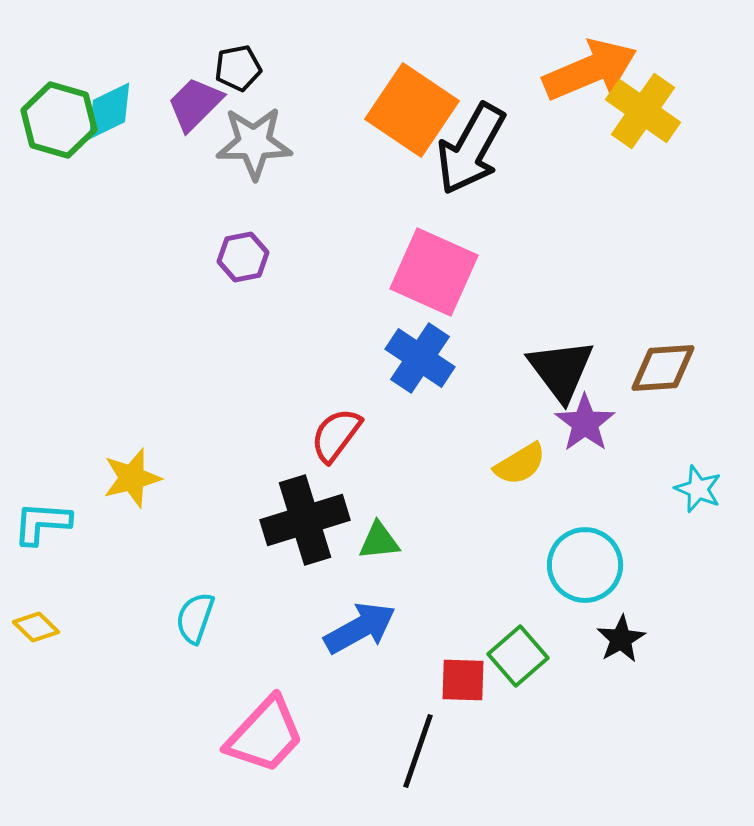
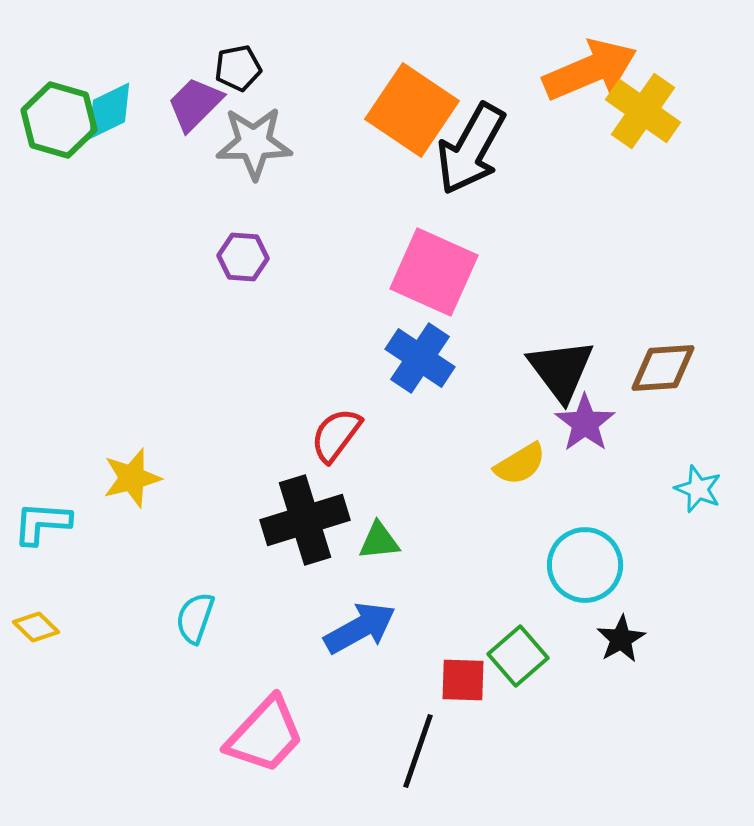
purple hexagon: rotated 15 degrees clockwise
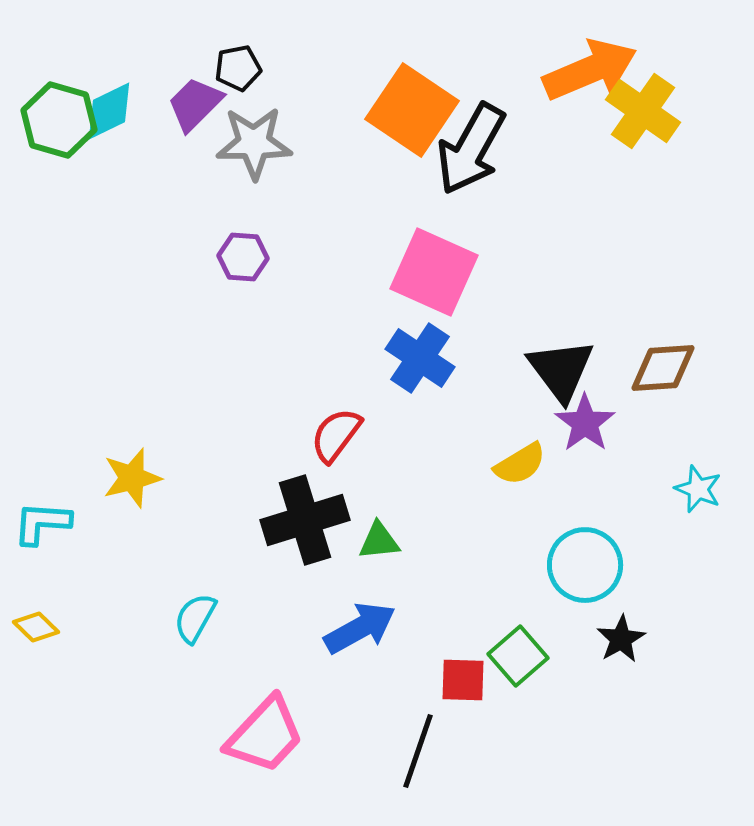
cyan semicircle: rotated 10 degrees clockwise
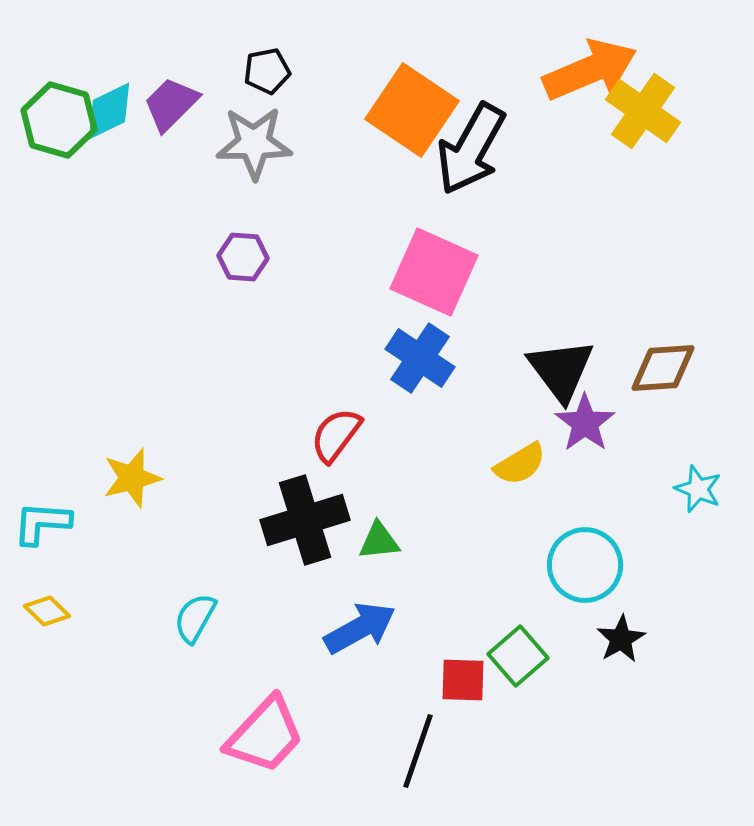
black pentagon: moved 29 px right, 3 px down
purple trapezoid: moved 24 px left
yellow diamond: moved 11 px right, 16 px up
